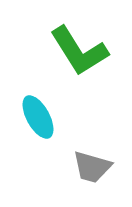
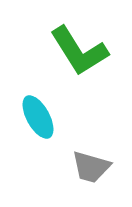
gray trapezoid: moved 1 px left
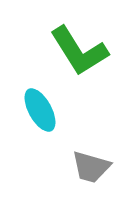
cyan ellipse: moved 2 px right, 7 px up
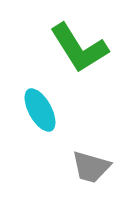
green L-shape: moved 3 px up
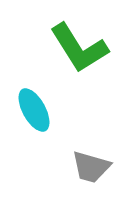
cyan ellipse: moved 6 px left
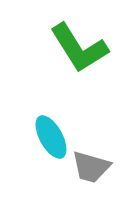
cyan ellipse: moved 17 px right, 27 px down
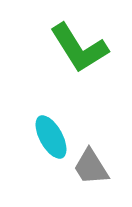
gray trapezoid: rotated 42 degrees clockwise
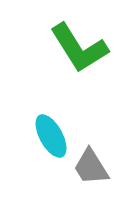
cyan ellipse: moved 1 px up
